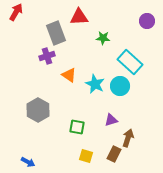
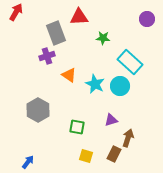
purple circle: moved 2 px up
blue arrow: rotated 80 degrees counterclockwise
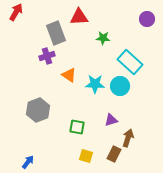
cyan star: rotated 24 degrees counterclockwise
gray hexagon: rotated 10 degrees clockwise
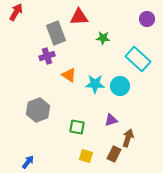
cyan rectangle: moved 8 px right, 3 px up
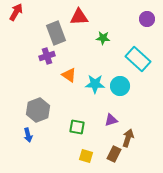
blue arrow: moved 27 px up; rotated 128 degrees clockwise
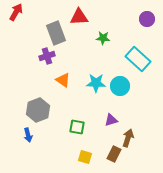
orange triangle: moved 6 px left, 5 px down
cyan star: moved 1 px right, 1 px up
yellow square: moved 1 px left, 1 px down
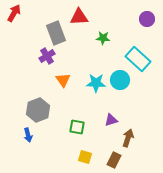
red arrow: moved 2 px left, 1 px down
purple cross: rotated 14 degrees counterclockwise
orange triangle: rotated 21 degrees clockwise
cyan circle: moved 6 px up
brown rectangle: moved 6 px down
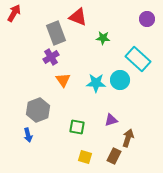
red triangle: moved 1 px left; rotated 24 degrees clockwise
purple cross: moved 4 px right, 1 px down
brown rectangle: moved 4 px up
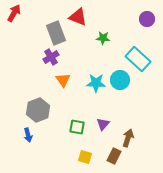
purple triangle: moved 8 px left, 4 px down; rotated 32 degrees counterclockwise
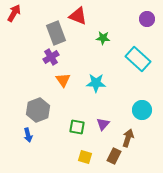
red triangle: moved 1 px up
cyan circle: moved 22 px right, 30 px down
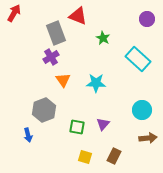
green star: rotated 24 degrees clockwise
gray hexagon: moved 6 px right
brown arrow: moved 20 px right; rotated 66 degrees clockwise
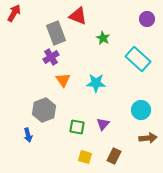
cyan circle: moved 1 px left
